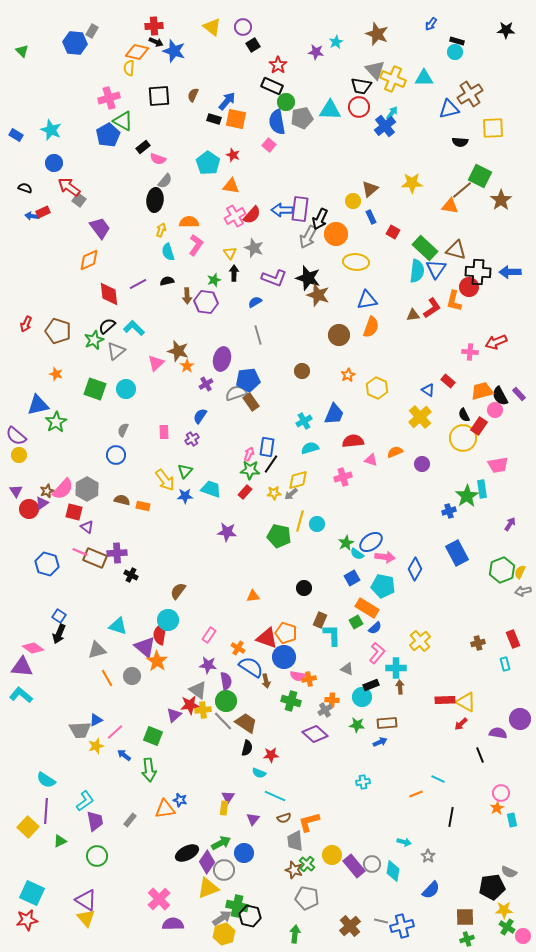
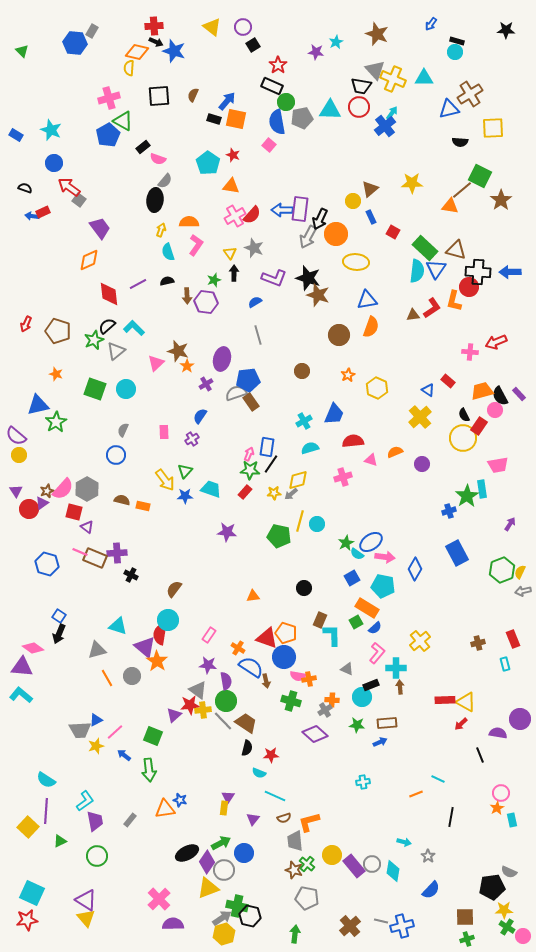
brown semicircle at (178, 591): moved 4 px left, 2 px up
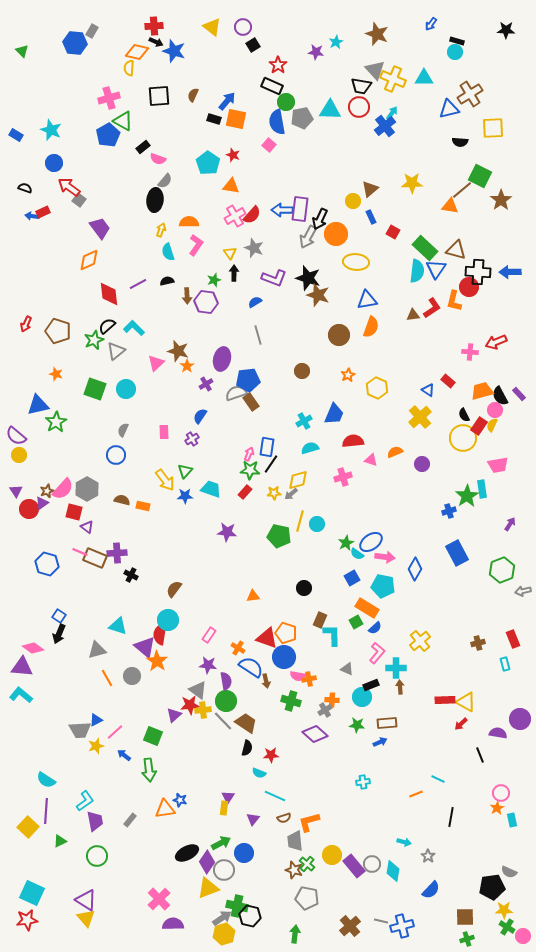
yellow semicircle at (520, 572): moved 28 px left, 147 px up
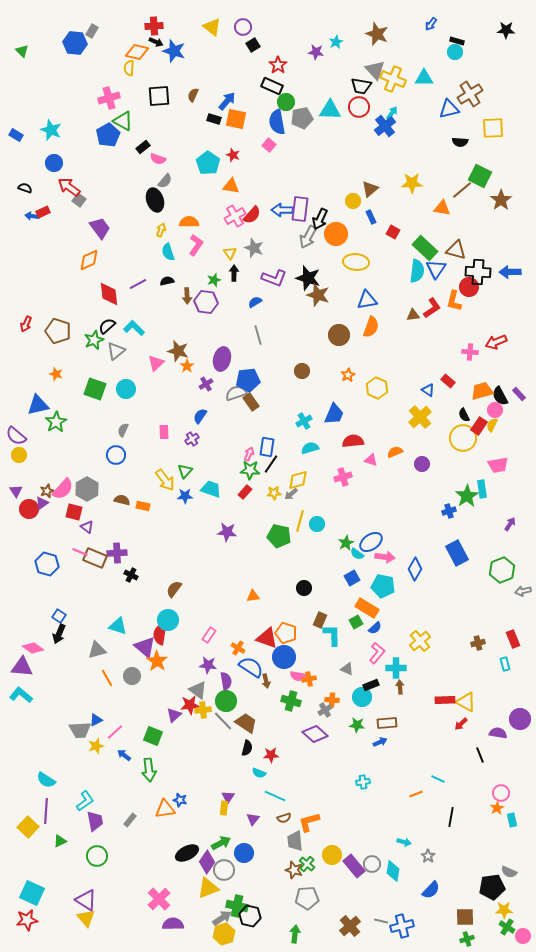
black ellipse at (155, 200): rotated 25 degrees counterclockwise
orange triangle at (450, 206): moved 8 px left, 2 px down
gray pentagon at (307, 898): rotated 15 degrees counterclockwise
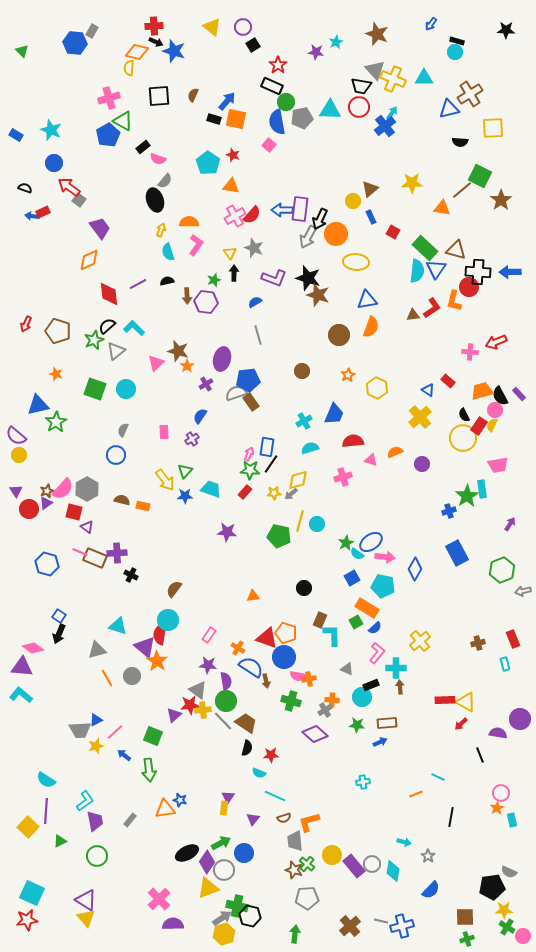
purple triangle at (42, 503): moved 4 px right
cyan line at (438, 779): moved 2 px up
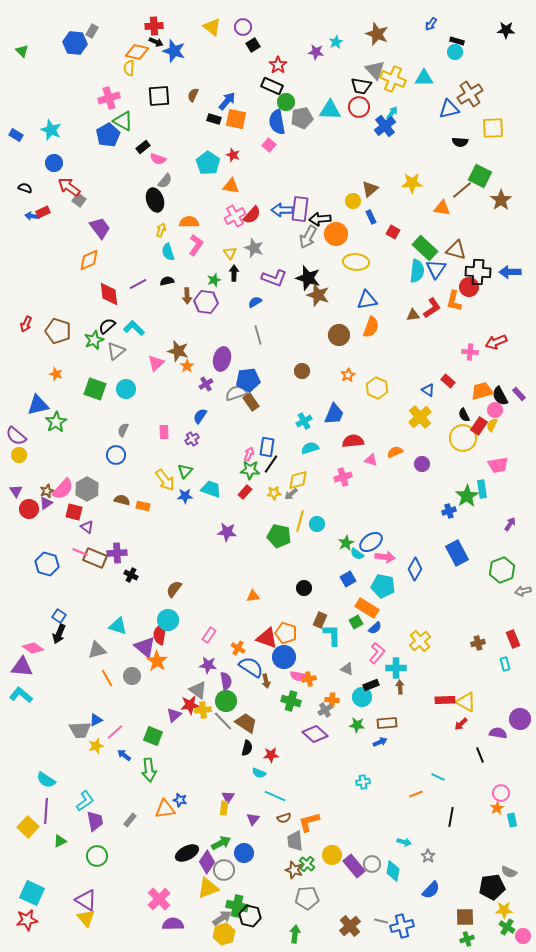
black arrow at (320, 219): rotated 60 degrees clockwise
blue square at (352, 578): moved 4 px left, 1 px down
